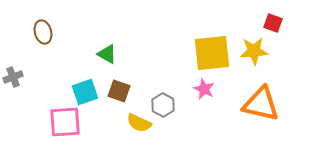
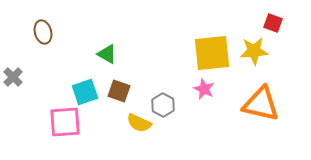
gray cross: rotated 24 degrees counterclockwise
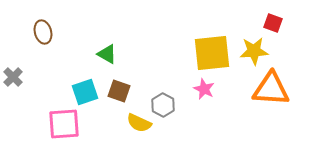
orange triangle: moved 10 px right, 15 px up; rotated 9 degrees counterclockwise
pink square: moved 1 px left, 2 px down
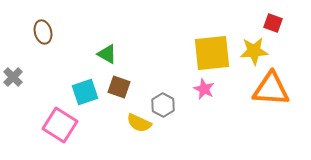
brown square: moved 4 px up
pink square: moved 4 px left, 1 px down; rotated 36 degrees clockwise
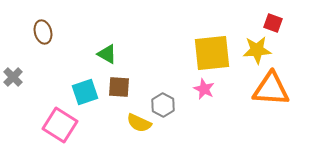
yellow star: moved 3 px right, 1 px up
brown square: rotated 15 degrees counterclockwise
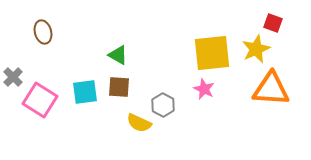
yellow star: moved 1 px left, 1 px up; rotated 20 degrees counterclockwise
green triangle: moved 11 px right, 1 px down
cyan square: rotated 12 degrees clockwise
pink square: moved 20 px left, 25 px up
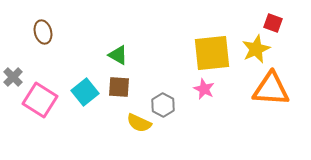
cyan square: rotated 32 degrees counterclockwise
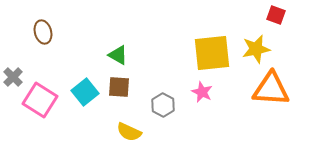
red square: moved 3 px right, 8 px up
yellow star: rotated 12 degrees clockwise
pink star: moved 2 px left, 3 px down
yellow semicircle: moved 10 px left, 9 px down
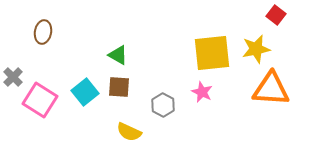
red square: rotated 18 degrees clockwise
brown ellipse: rotated 25 degrees clockwise
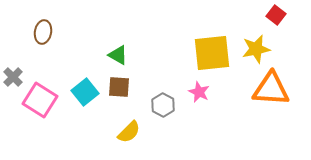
pink star: moved 3 px left
yellow semicircle: rotated 70 degrees counterclockwise
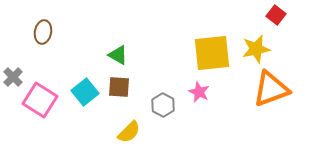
orange triangle: rotated 24 degrees counterclockwise
